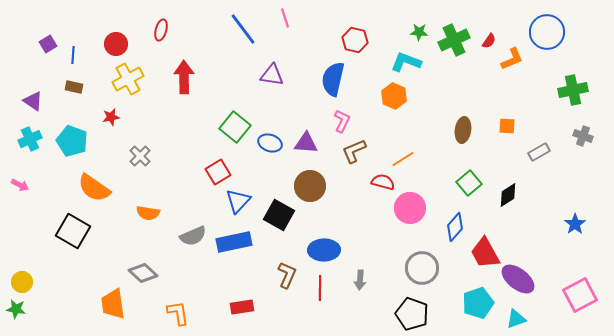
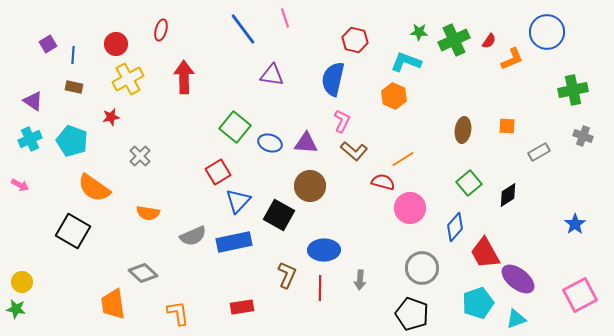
brown L-shape at (354, 151): rotated 116 degrees counterclockwise
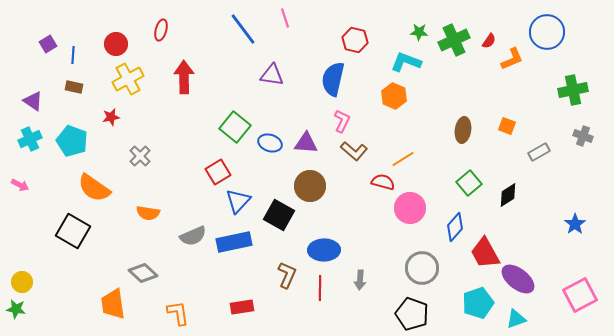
orange square at (507, 126): rotated 18 degrees clockwise
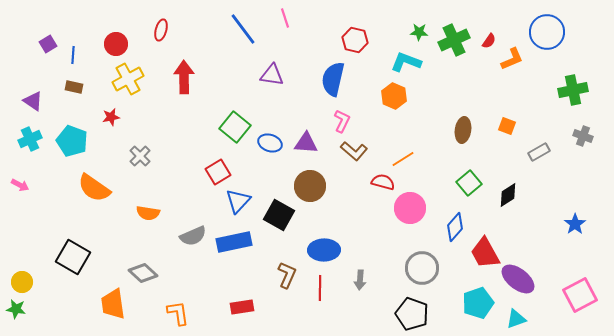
black square at (73, 231): moved 26 px down
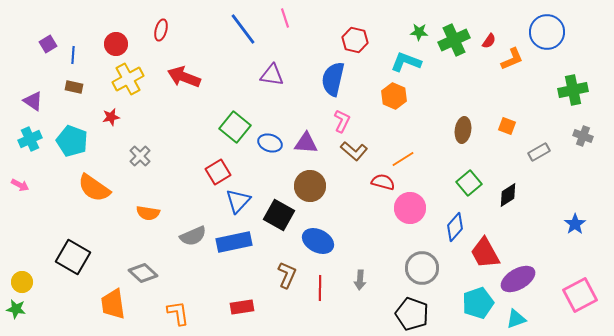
red arrow at (184, 77): rotated 68 degrees counterclockwise
blue ellipse at (324, 250): moved 6 px left, 9 px up; rotated 28 degrees clockwise
purple ellipse at (518, 279): rotated 68 degrees counterclockwise
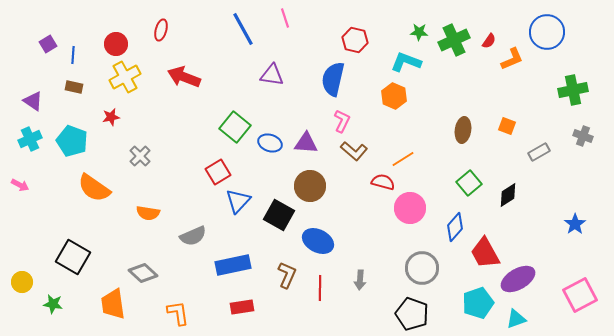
blue line at (243, 29): rotated 8 degrees clockwise
yellow cross at (128, 79): moved 3 px left, 2 px up
blue rectangle at (234, 242): moved 1 px left, 23 px down
green star at (16, 309): moved 37 px right, 5 px up
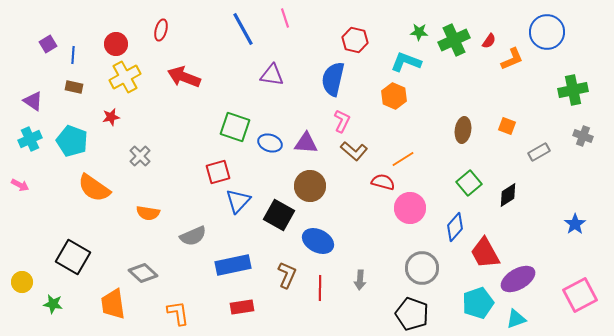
green square at (235, 127): rotated 20 degrees counterclockwise
red square at (218, 172): rotated 15 degrees clockwise
